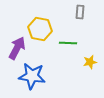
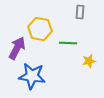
yellow star: moved 1 px left, 1 px up
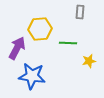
yellow hexagon: rotated 15 degrees counterclockwise
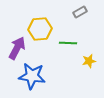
gray rectangle: rotated 56 degrees clockwise
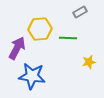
green line: moved 5 px up
yellow star: moved 1 px down
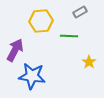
yellow hexagon: moved 1 px right, 8 px up
green line: moved 1 px right, 2 px up
purple arrow: moved 2 px left, 2 px down
yellow star: rotated 24 degrees counterclockwise
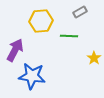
yellow star: moved 5 px right, 4 px up
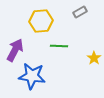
green line: moved 10 px left, 10 px down
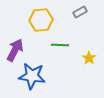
yellow hexagon: moved 1 px up
green line: moved 1 px right, 1 px up
yellow star: moved 5 px left
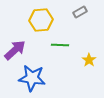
purple arrow: rotated 20 degrees clockwise
yellow star: moved 2 px down
blue star: moved 2 px down
